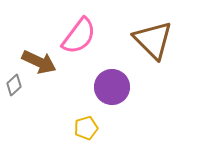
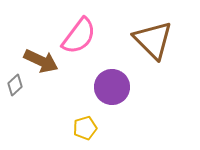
brown arrow: moved 2 px right, 1 px up
gray diamond: moved 1 px right
yellow pentagon: moved 1 px left
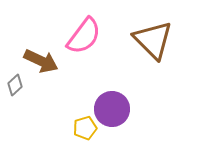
pink semicircle: moved 5 px right
purple circle: moved 22 px down
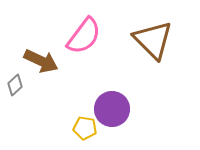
yellow pentagon: rotated 25 degrees clockwise
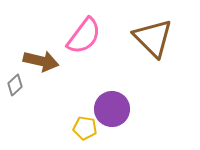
brown triangle: moved 2 px up
brown arrow: rotated 12 degrees counterclockwise
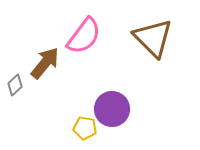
brown arrow: moved 4 px right, 2 px down; rotated 64 degrees counterclockwise
